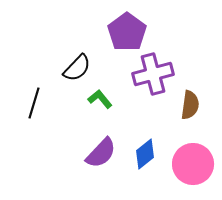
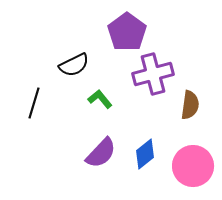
black semicircle: moved 3 px left, 3 px up; rotated 20 degrees clockwise
pink circle: moved 2 px down
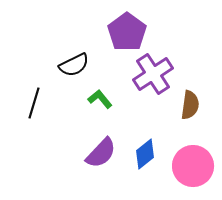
purple cross: rotated 18 degrees counterclockwise
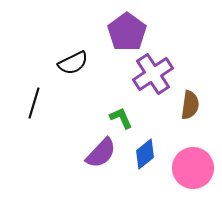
black semicircle: moved 1 px left, 2 px up
green L-shape: moved 21 px right, 19 px down; rotated 15 degrees clockwise
pink circle: moved 2 px down
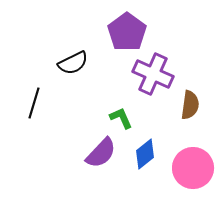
purple cross: rotated 33 degrees counterclockwise
